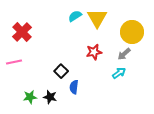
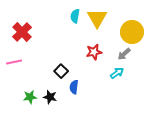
cyan semicircle: rotated 48 degrees counterclockwise
cyan arrow: moved 2 px left
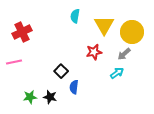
yellow triangle: moved 7 px right, 7 px down
red cross: rotated 18 degrees clockwise
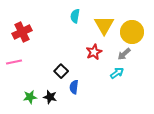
red star: rotated 14 degrees counterclockwise
